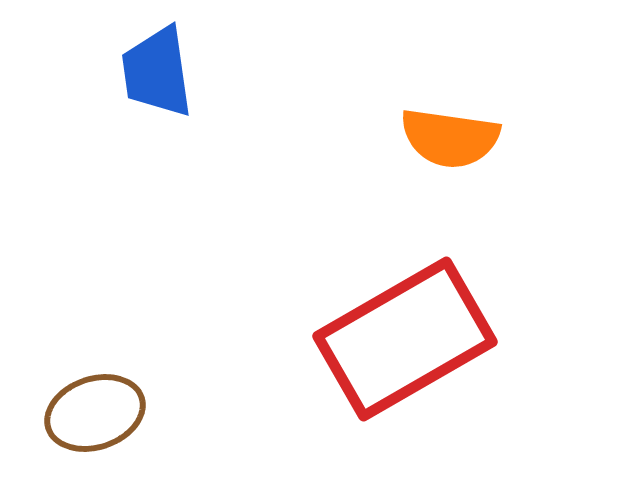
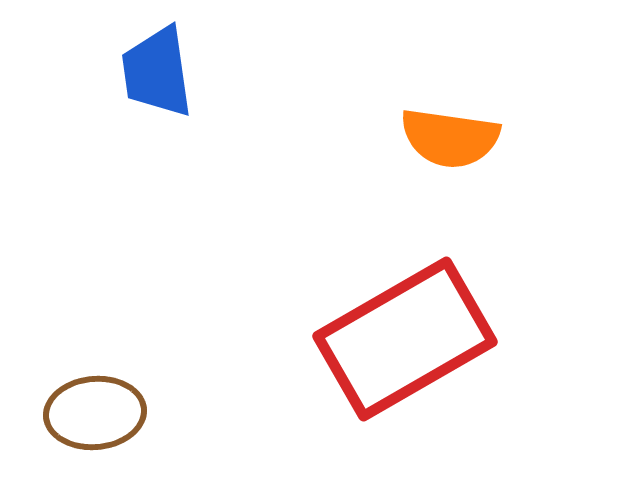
brown ellipse: rotated 14 degrees clockwise
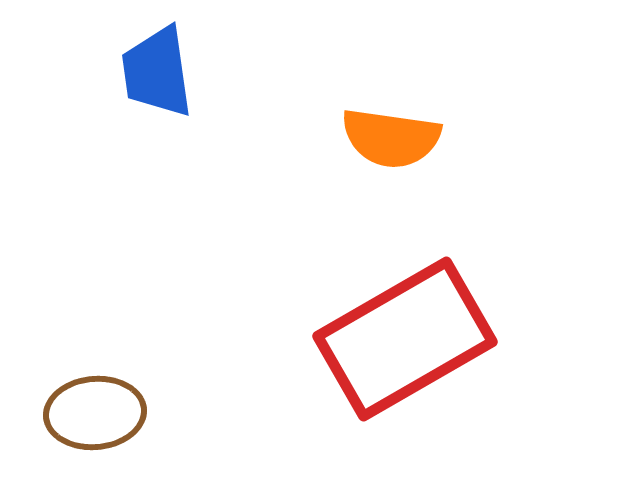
orange semicircle: moved 59 px left
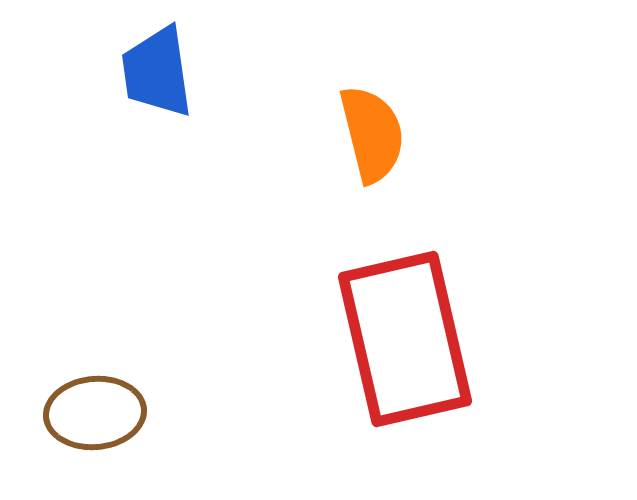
orange semicircle: moved 19 px left, 4 px up; rotated 112 degrees counterclockwise
red rectangle: rotated 73 degrees counterclockwise
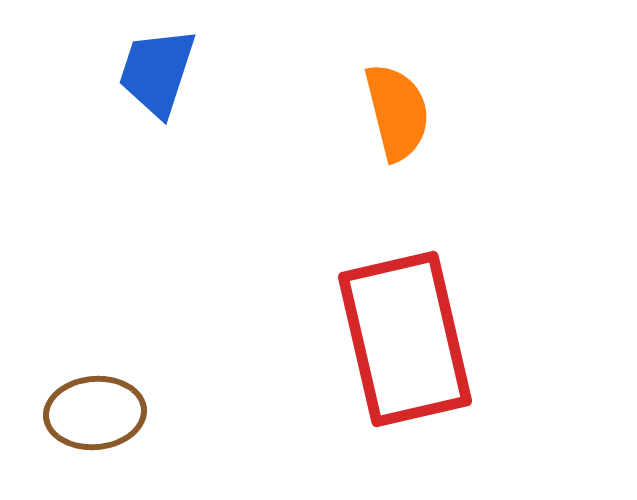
blue trapezoid: rotated 26 degrees clockwise
orange semicircle: moved 25 px right, 22 px up
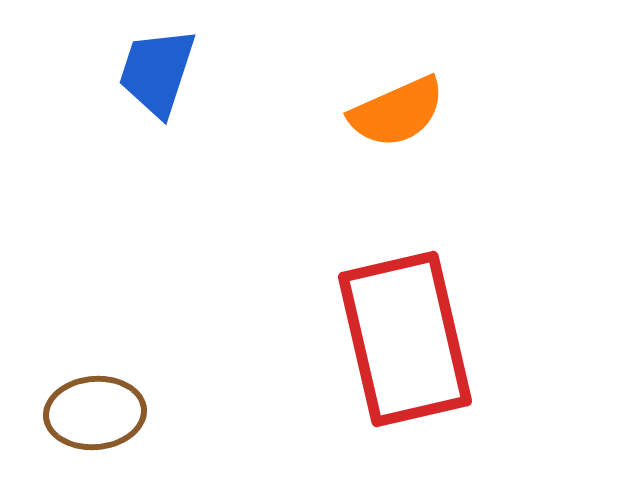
orange semicircle: rotated 80 degrees clockwise
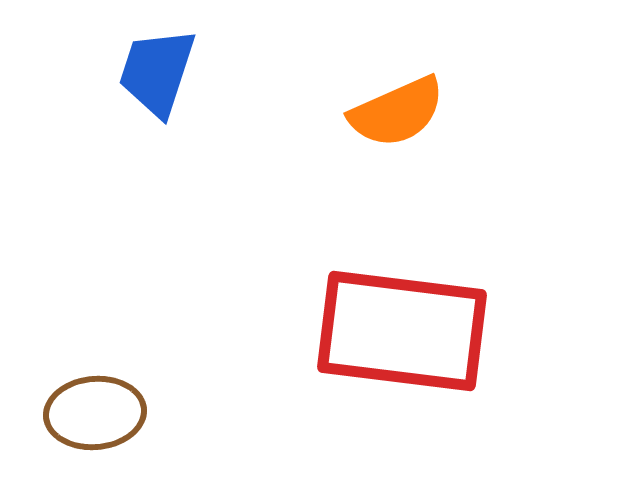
red rectangle: moved 3 px left, 8 px up; rotated 70 degrees counterclockwise
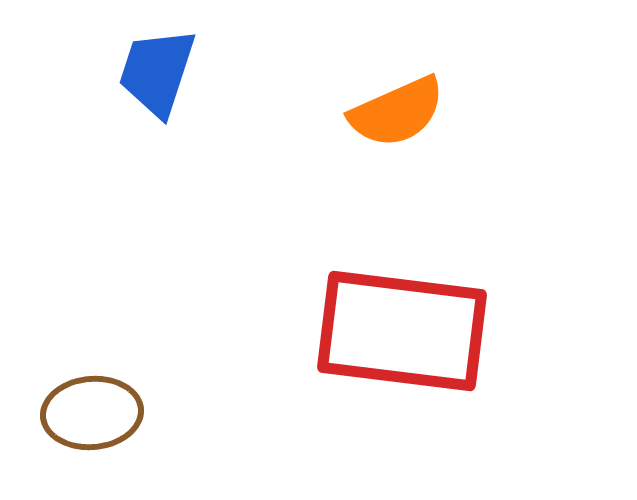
brown ellipse: moved 3 px left
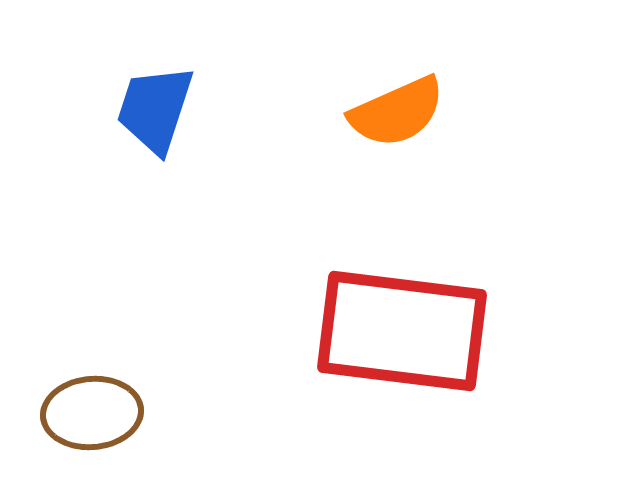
blue trapezoid: moved 2 px left, 37 px down
